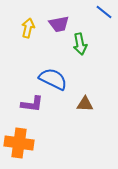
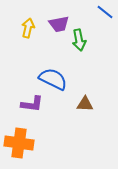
blue line: moved 1 px right
green arrow: moved 1 px left, 4 px up
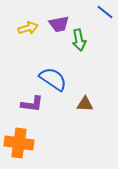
yellow arrow: rotated 60 degrees clockwise
blue semicircle: rotated 8 degrees clockwise
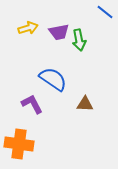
purple trapezoid: moved 8 px down
purple L-shape: rotated 125 degrees counterclockwise
orange cross: moved 1 px down
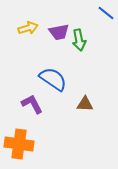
blue line: moved 1 px right, 1 px down
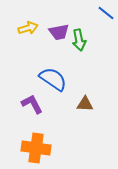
orange cross: moved 17 px right, 4 px down
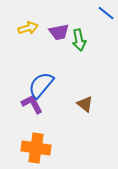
blue semicircle: moved 12 px left, 6 px down; rotated 84 degrees counterclockwise
brown triangle: rotated 36 degrees clockwise
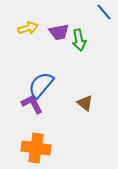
blue line: moved 2 px left, 1 px up; rotated 12 degrees clockwise
brown triangle: moved 1 px up
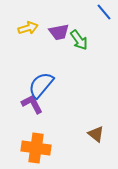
green arrow: rotated 25 degrees counterclockwise
brown triangle: moved 11 px right, 31 px down
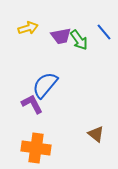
blue line: moved 20 px down
purple trapezoid: moved 2 px right, 4 px down
blue semicircle: moved 4 px right
